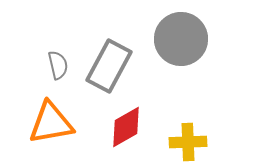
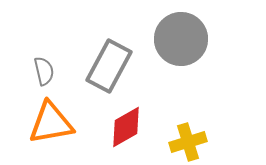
gray semicircle: moved 14 px left, 6 px down
yellow cross: rotated 15 degrees counterclockwise
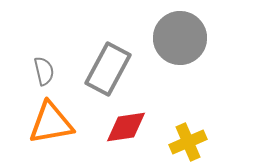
gray circle: moved 1 px left, 1 px up
gray rectangle: moved 1 px left, 3 px down
red diamond: rotated 21 degrees clockwise
yellow cross: rotated 6 degrees counterclockwise
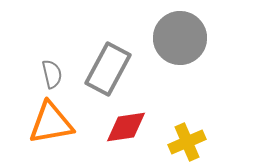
gray semicircle: moved 8 px right, 3 px down
yellow cross: moved 1 px left
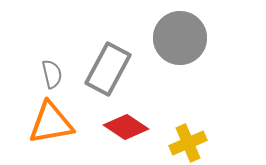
red diamond: rotated 42 degrees clockwise
yellow cross: moved 1 px right, 1 px down
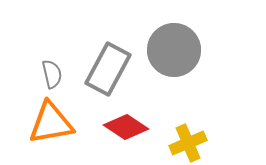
gray circle: moved 6 px left, 12 px down
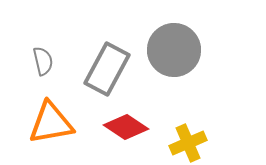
gray rectangle: moved 1 px left
gray semicircle: moved 9 px left, 13 px up
